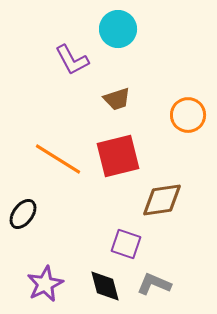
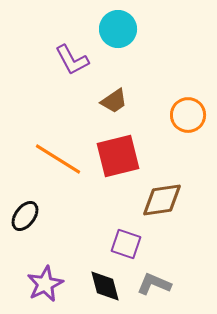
brown trapezoid: moved 3 px left, 2 px down; rotated 16 degrees counterclockwise
black ellipse: moved 2 px right, 2 px down
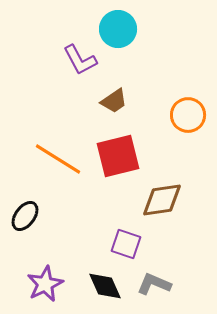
purple L-shape: moved 8 px right
black diamond: rotated 9 degrees counterclockwise
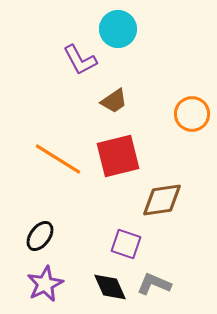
orange circle: moved 4 px right, 1 px up
black ellipse: moved 15 px right, 20 px down
black diamond: moved 5 px right, 1 px down
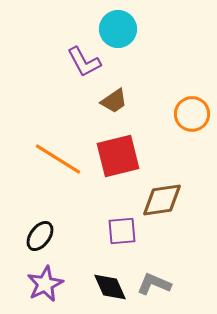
purple L-shape: moved 4 px right, 2 px down
purple square: moved 4 px left, 13 px up; rotated 24 degrees counterclockwise
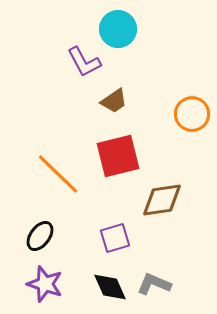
orange line: moved 15 px down; rotated 12 degrees clockwise
purple square: moved 7 px left, 7 px down; rotated 12 degrees counterclockwise
purple star: rotated 27 degrees counterclockwise
